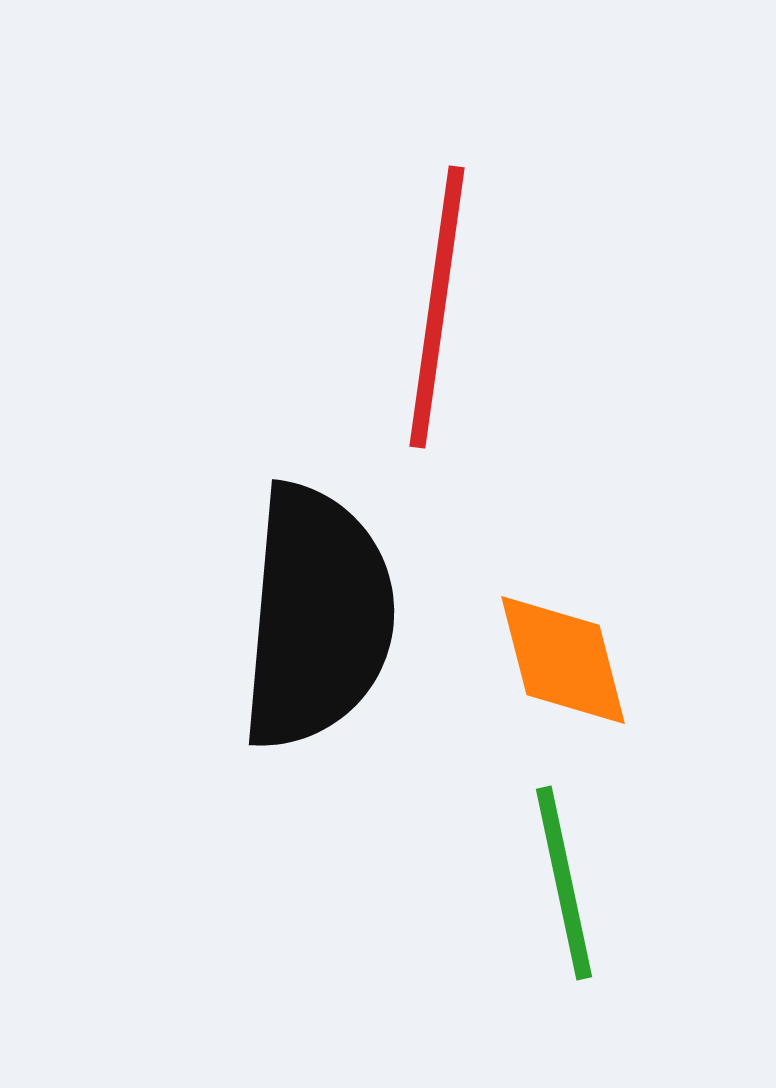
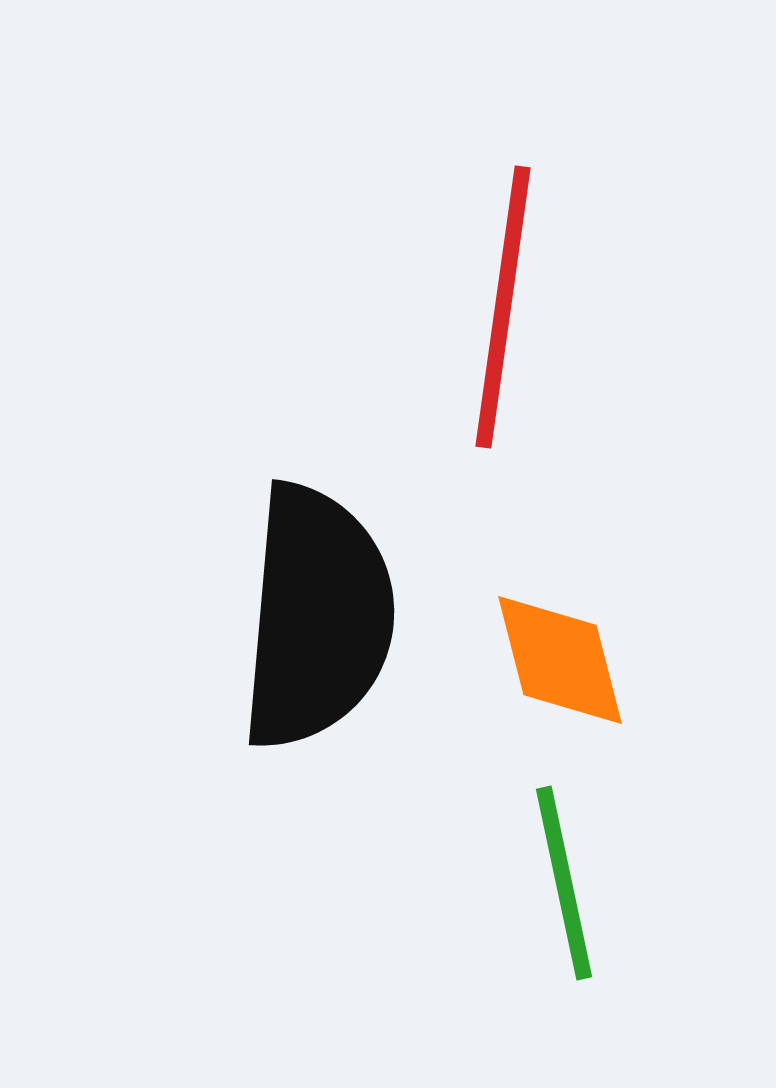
red line: moved 66 px right
orange diamond: moved 3 px left
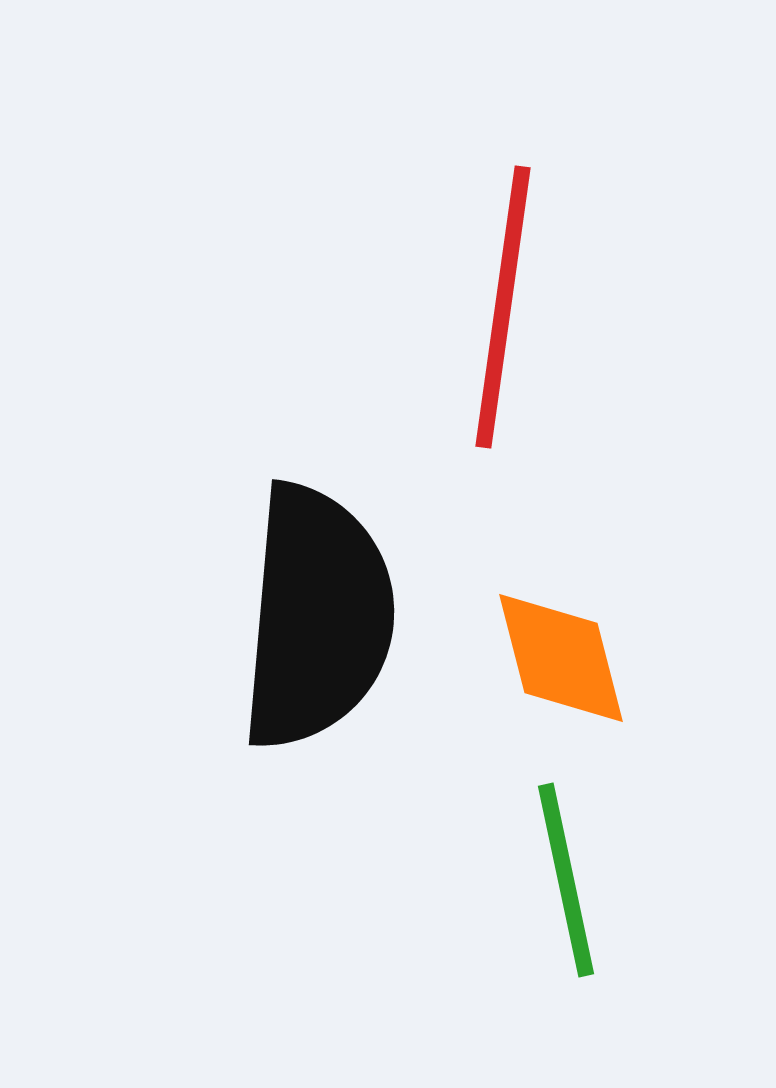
orange diamond: moved 1 px right, 2 px up
green line: moved 2 px right, 3 px up
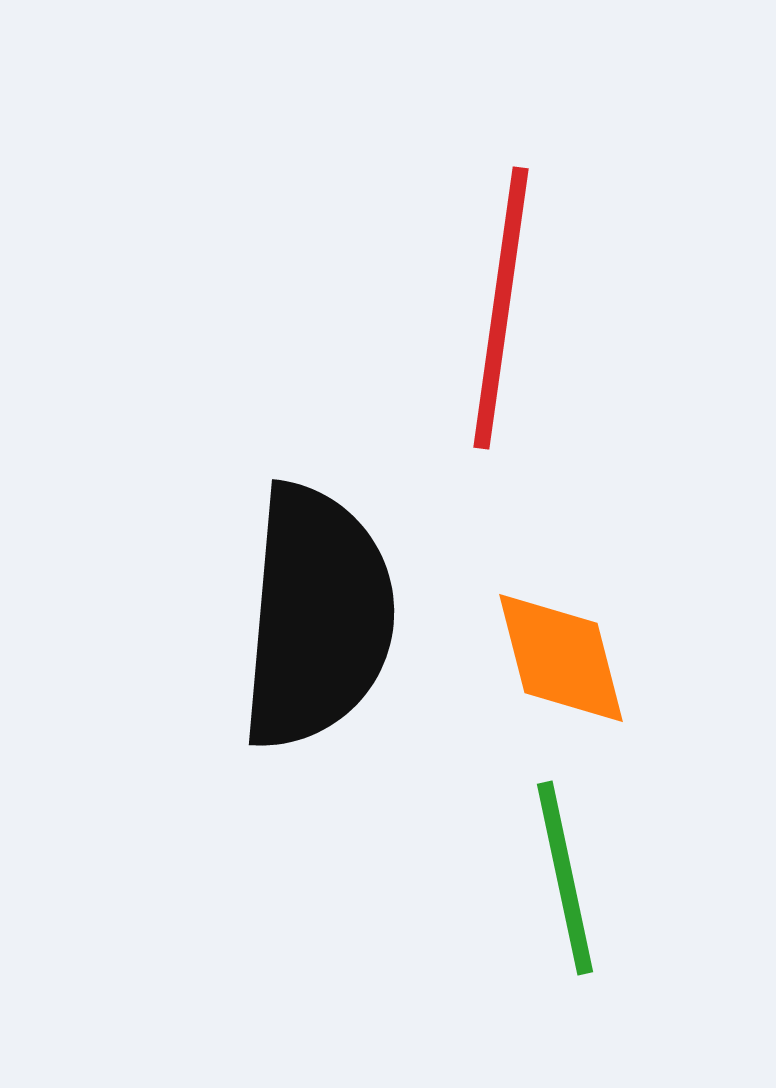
red line: moved 2 px left, 1 px down
green line: moved 1 px left, 2 px up
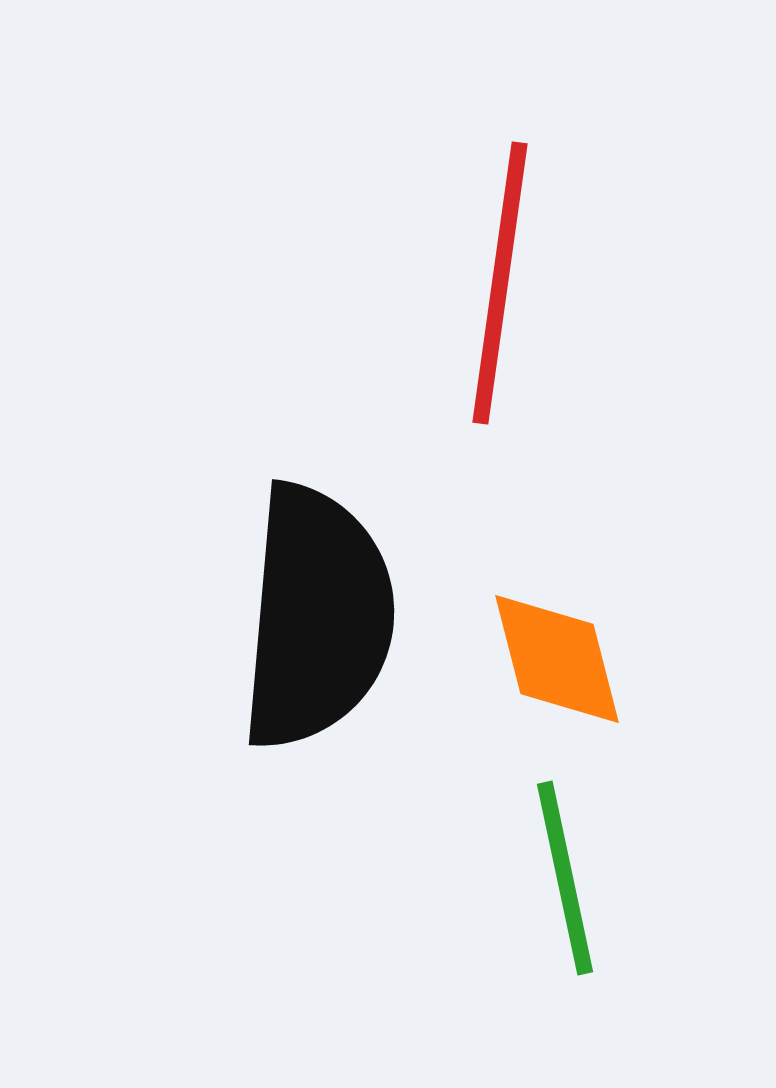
red line: moved 1 px left, 25 px up
orange diamond: moved 4 px left, 1 px down
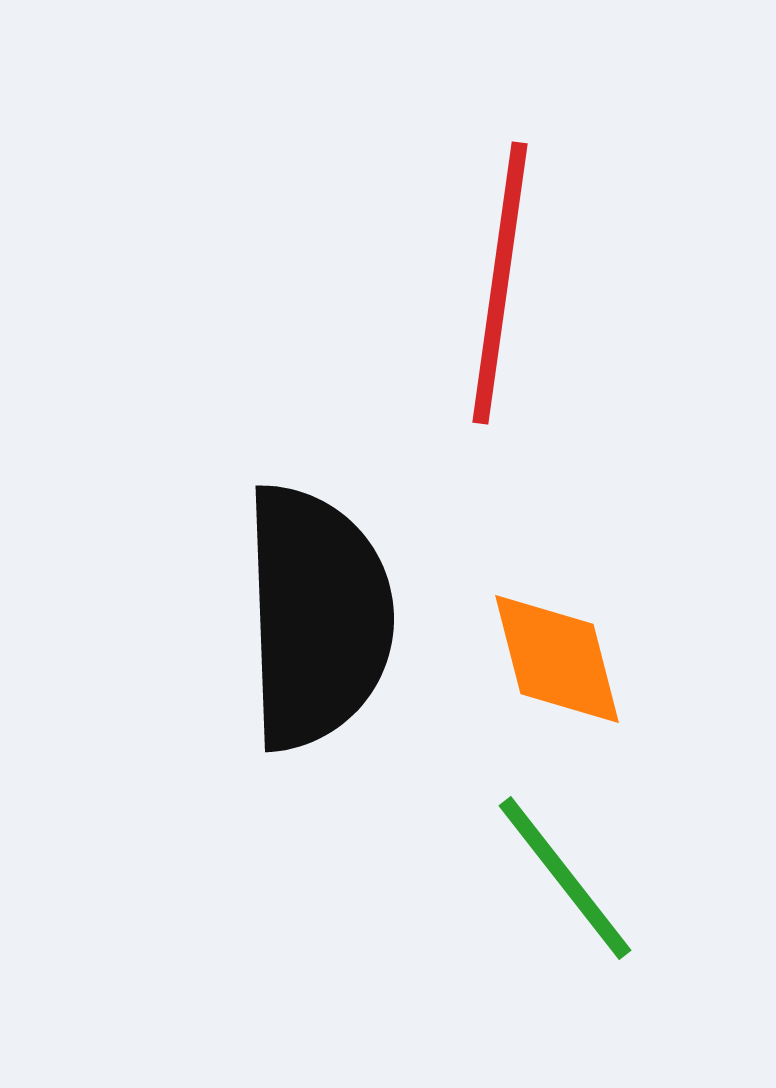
black semicircle: rotated 7 degrees counterclockwise
green line: rotated 26 degrees counterclockwise
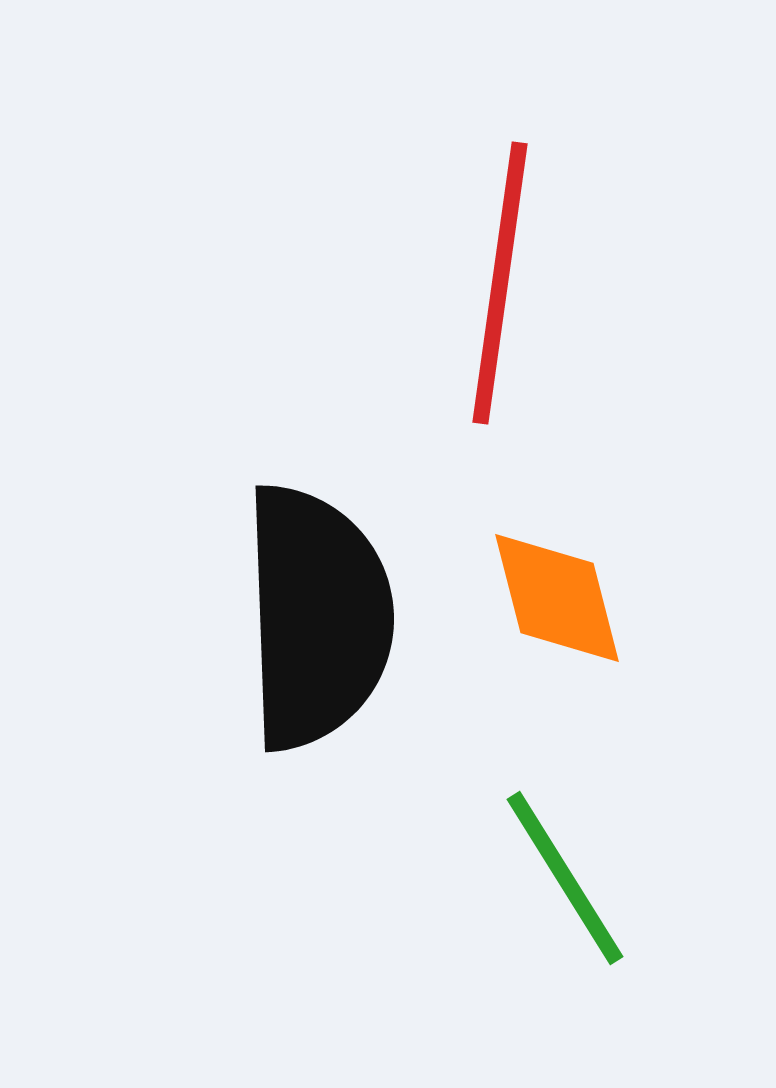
orange diamond: moved 61 px up
green line: rotated 6 degrees clockwise
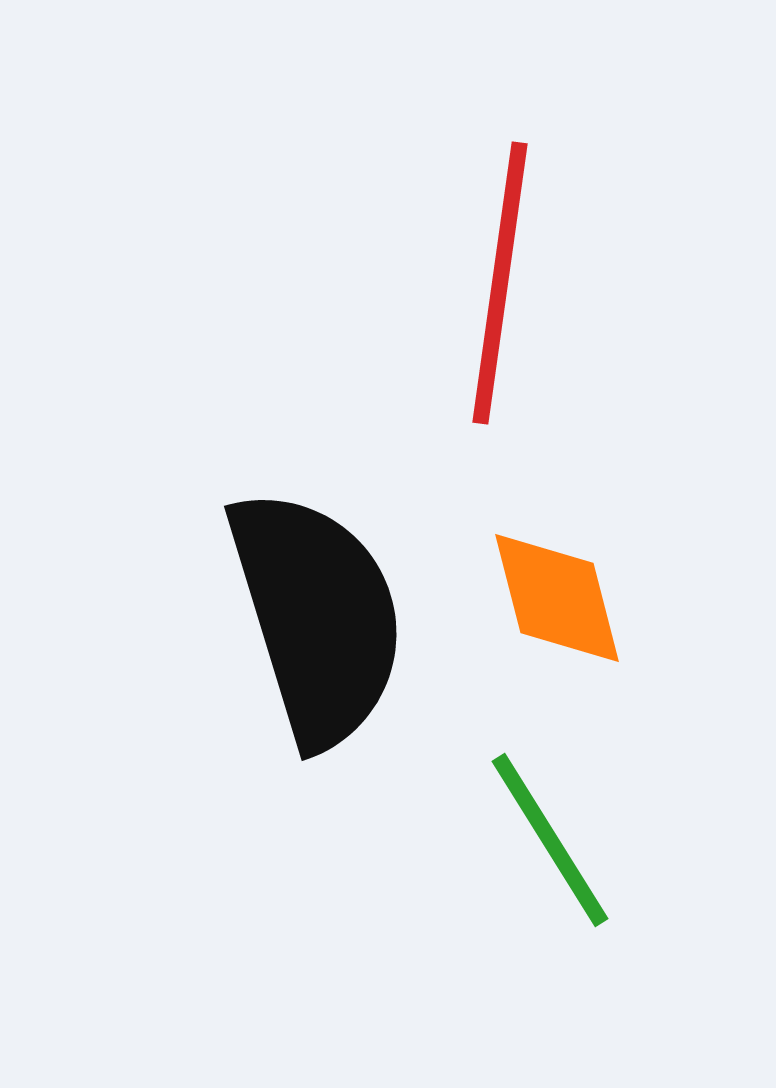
black semicircle: rotated 15 degrees counterclockwise
green line: moved 15 px left, 38 px up
